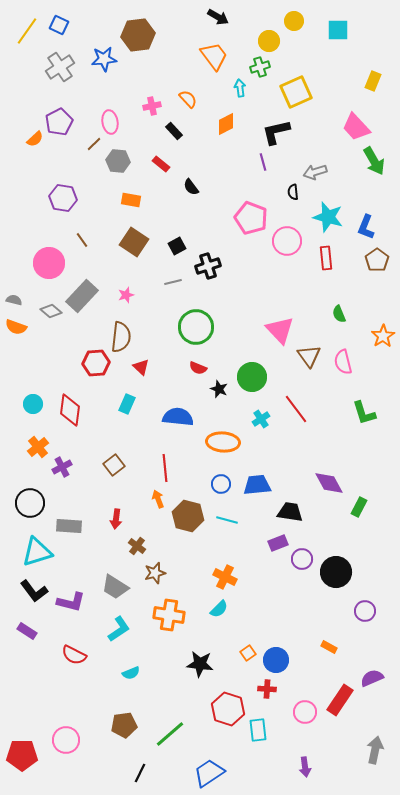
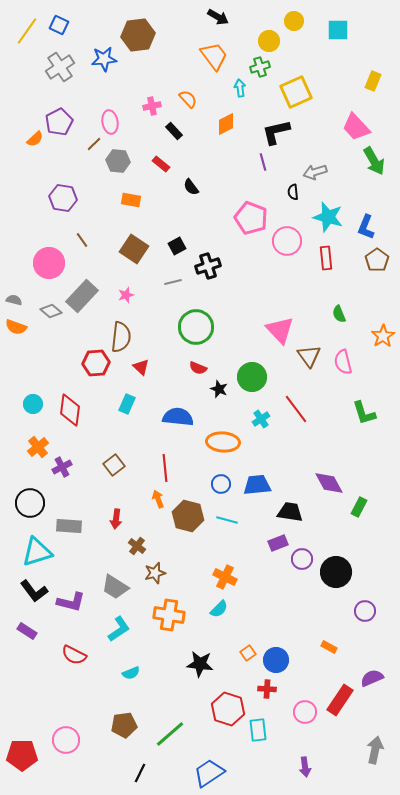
brown square at (134, 242): moved 7 px down
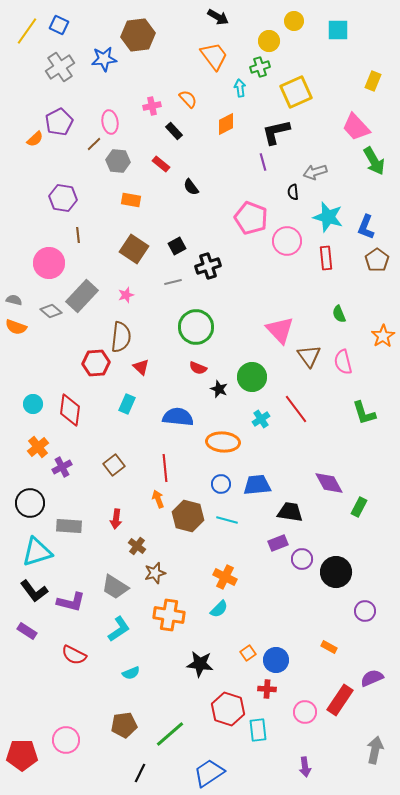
brown line at (82, 240): moved 4 px left, 5 px up; rotated 28 degrees clockwise
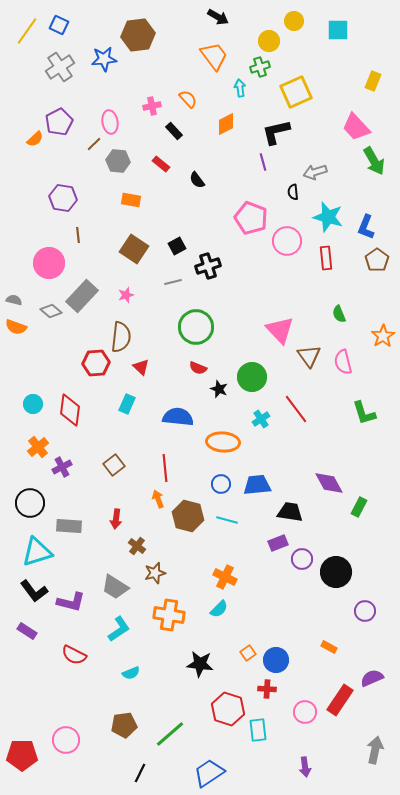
black semicircle at (191, 187): moved 6 px right, 7 px up
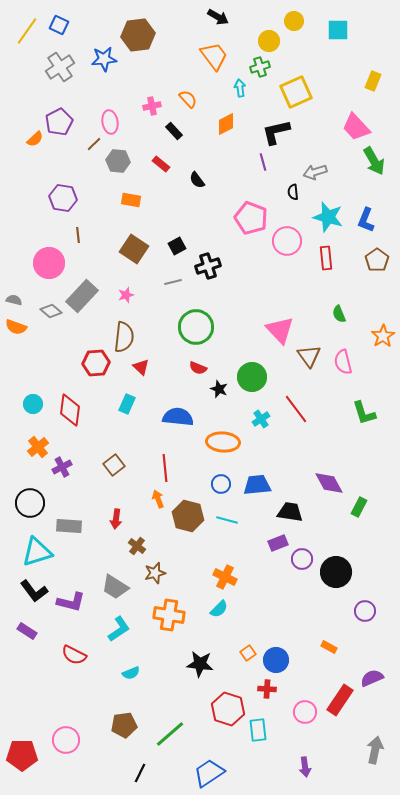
blue L-shape at (366, 227): moved 7 px up
brown semicircle at (121, 337): moved 3 px right
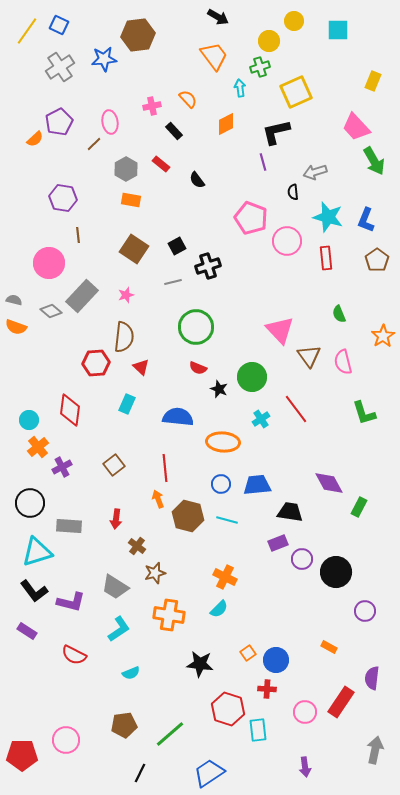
gray hexagon at (118, 161): moved 8 px right, 8 px down; rotated 25 degrees clockwise
cyan circle at (33, 404): moved 4 px left, 16 px down
purple semicircle at (372, 678): rotated 60 degrees counterclockwise
red rectangle at (340, 700): moved 1 px right, 2 px down
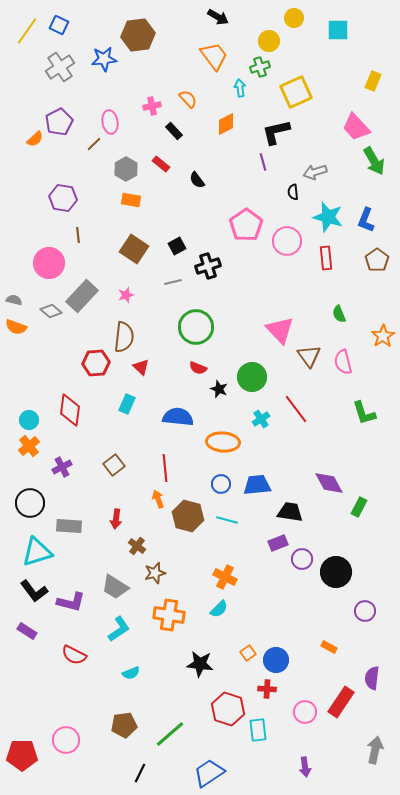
yellow circle at (294, 21): moved 3 px up
pink pentagon at (251, 218): moved 5 px left, 7 px down; rotated 16 degrees clockwise
orange cross at (38, 447): moved 9 px left, 1 px up
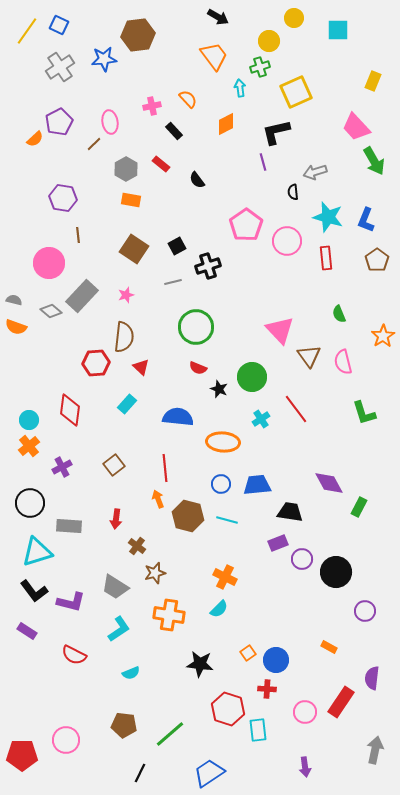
cyan rectangle at (127, 404): rotated 18 degrees clockwise
brown pentagon at (124, 725): rotated 15 degrees clockwise
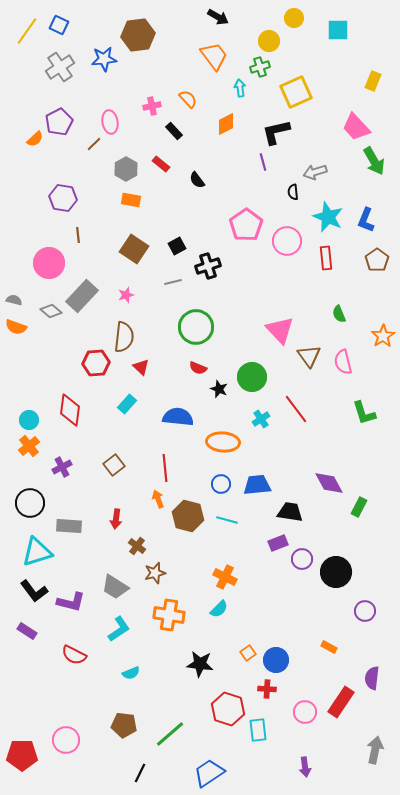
cyan star at (328, 217): rotated 8 degrees clockwise
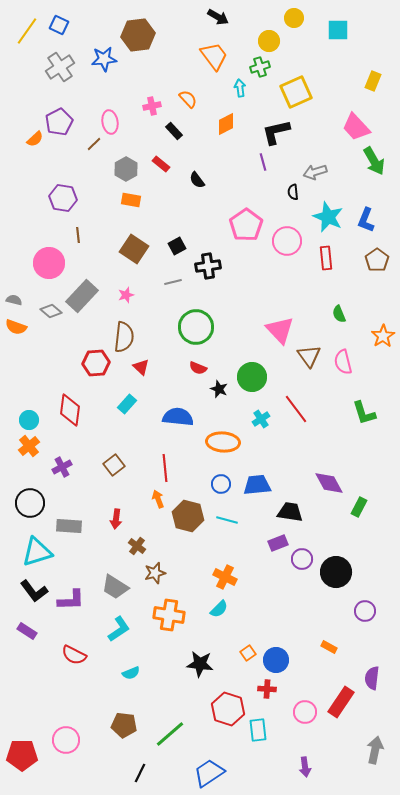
black cross at (208, 266): rotated 10 degrees clockwise
purple L-shape at (71, 602): moved 2 px up; rotated 16 degrees counterclockwise
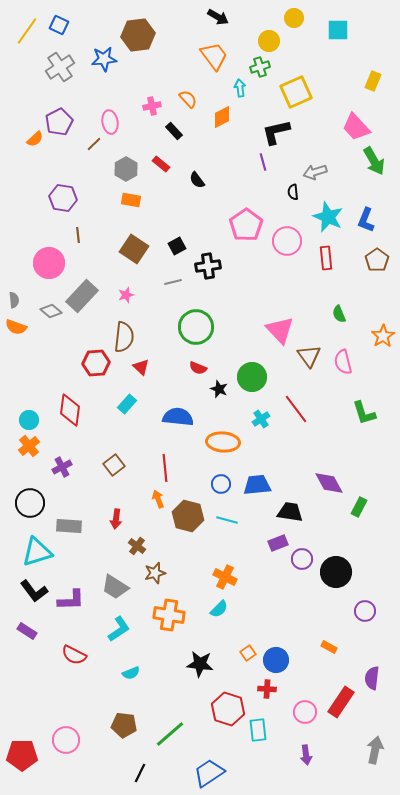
orange diamond at (226, 124): moved 4 px left, 7 px up
gray semicircle at (14, 300): rotated 70 degrees clockwise
purple arrow at (305, 767): moved 1 px right, 12 px up
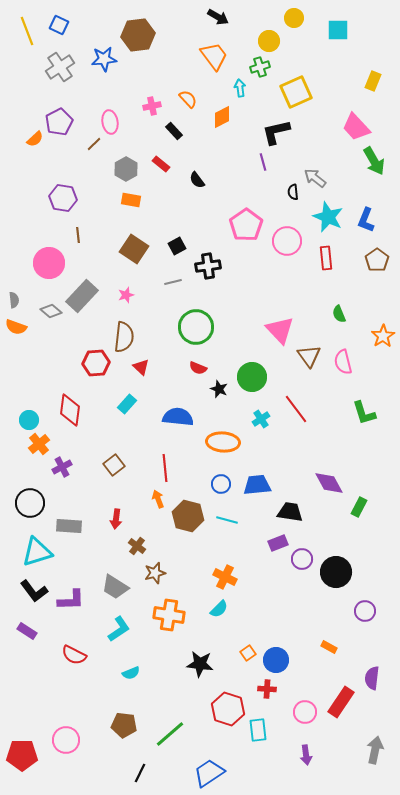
yellow line at (27, 31): rotated 56 degrees counterclockwise
gray arrow at (315, 172): moved 6 px down; rotated 55 degrees clockwise
orange cross at (29, 446): moved 10 px right, 2 px up
